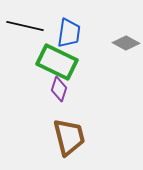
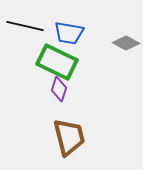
blue trapezoid: rotated 92 degrees clockwise
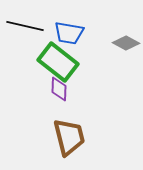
green rectangle: moved 1 px right; rotated 12 degrees clockwise
purple diamond: rotated 15 degrees counterclockwise
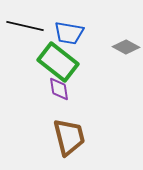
gray diamond: moved 4 px down
purple diamond: rotated 10 degrees counterclockwise
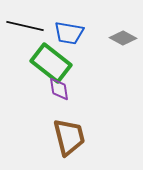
gray diamond: moved 3 px left, 9 px up
green rectangle: moved 7 px left, 1 px down
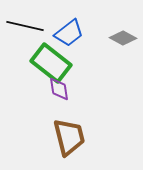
blue trapezoid: rotated 48 degrees counterclockwise
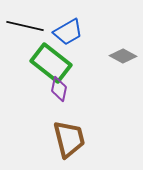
blue trapezoid: moved 1 px left, 1 px up; rotated 8 degrees clockwise
gray diamond: moved 18 px down
purple diamond: rotated 20 degrees clockwise
brown trapezoid: moved 2 px down
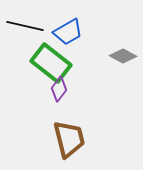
purple diamond: rotated 25 degrees clockwise
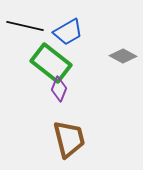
purple diamond: rotated 15 degrees counterclockwise
